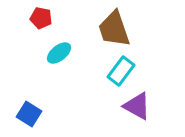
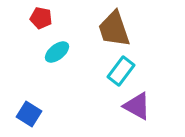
cyan ellipse: moved 2 px left, 1 px up
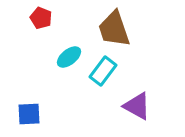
red pentagon: rotated 10 degrees clockwise
cyan ellipse: moved 12 px right, 5 px down
cyan rectangle: moved 18 px left
blue square: rotated 35 degrees counterclockwise
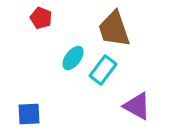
cyan ellipse: moved 4 px right, 1 px down; rotated 15 degrees counterclockwise
cyan rectangle: moved 1 px up
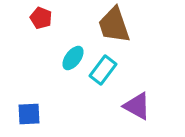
brown trapezoid: moved 4 px up
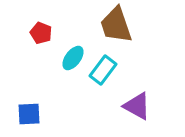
red pentagon: moved 15 px down
brown trapezoid: moved 2 px right
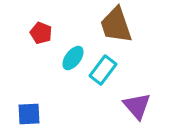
purple triangle: rotated 20 degrees clockwise
